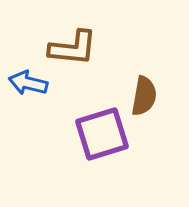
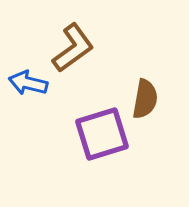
brown L-shape: rotated 42 degrees counterclockwise
brown semicircle: moved 1 px right, 3 px down
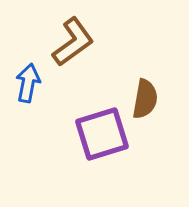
brown L-shape: moved 6 px up
blue arrow: rotated 87 degrees clockwise
